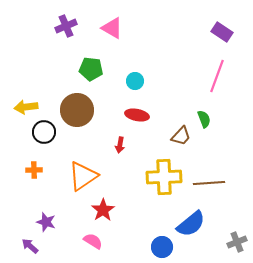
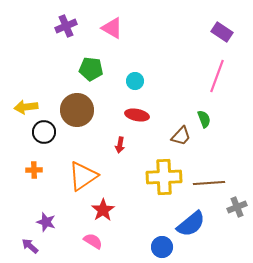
gray cross: moved 35 px up
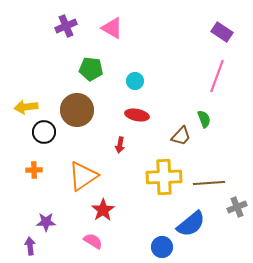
purple star: rotated 18 degrees counterclockwise
purple arrow: rotated 42 degrees clockwise
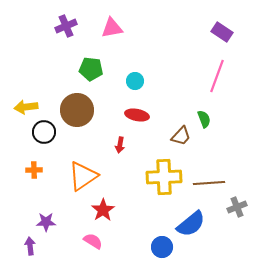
pink triangle: rotated 40 degrees counterclockwise
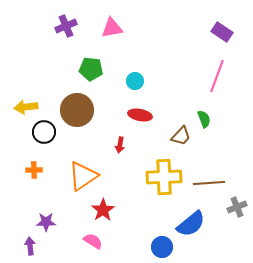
red ellipse: moved 3 px right
